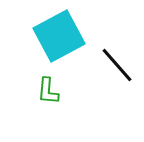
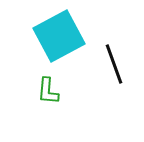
black line: moved 3 px left, 1 px up; rotated 21 degrees clockwise
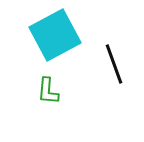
cyan square: moved 4 px left, 1 px up
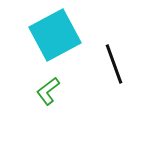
green L-shape: rotated 48 degrees clockwise
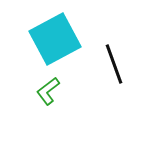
cyan square: moved 4 px down
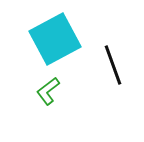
black line: moved 1 px left, 1 px down
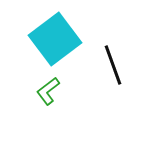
cyan square: rotated 9 degrees counterclockwise
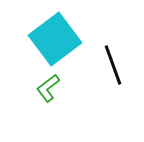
green L-shape: moved 3 px up
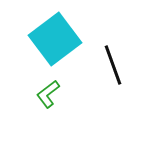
green L-shape: moved 6 px down
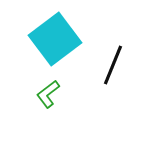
black line: rotated 42 degrees clockwise
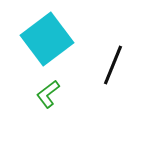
cyan square: moved 8 px left
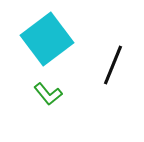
green L-shape: rotated 92 degrees counterclockwise
